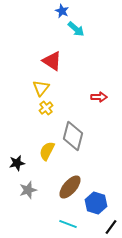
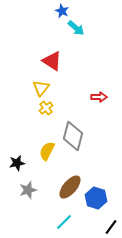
cyan arrow: moved 1 px up
blue hexagon: moved 5 px up
cyan line: moved 4 px left, 2 px up; rotated 66 degrees counterclockwise
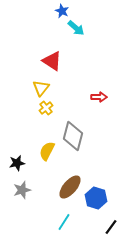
gray star: moved 6 px left
cyan line: rotated 12 degrees counterclockwise
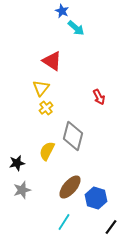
red arrow: rotated 63 degrees clockwise
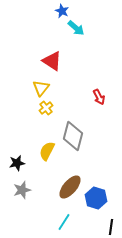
black line: rotated 28 degrees counterclockwise
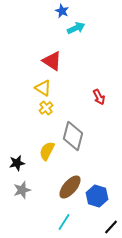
cyan arrow: rotated 66 degrees counterclockwise
yellow triangle: moved 2 px right; rotated 36 degrees counterclockwise
blue hexagon: moved 1 px right, 2 px up
black line: rotated 35 degrees clockwise
